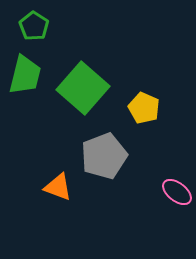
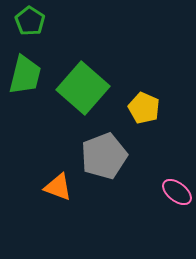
green pentagon: moved 4 px left, 5 px up
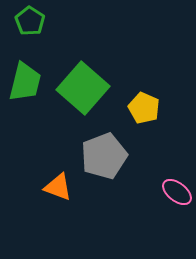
green trapezoid: moved 7 px down
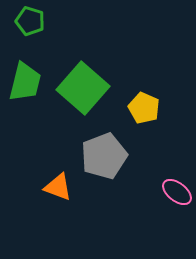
green pentagon: rotated 16 degrees counterclockwise
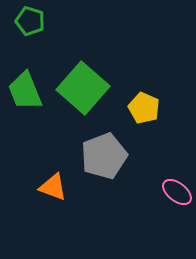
green trapezoid: moved 9 px down; rotated 144 degrees clockwise
orange triangle: moved 5 px left
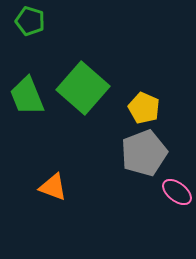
green trapezoid: moved 2 px right, 5 px down
gray pentagon: moved 40 px right, 3 px up
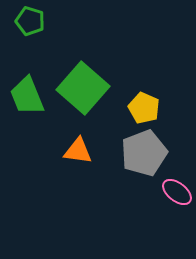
orange triangle: moved 25 px right, 36 px up; rotated 12 degrees counterclockwise
